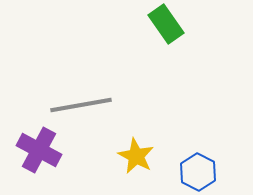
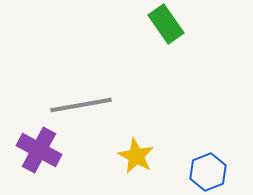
blue hexagon: moved 10 px right; rotated 12 degrees clockwise
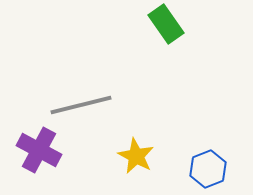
gray line: rotated 4 degrees counterclockwise
blue hexagon: moved 3 px up
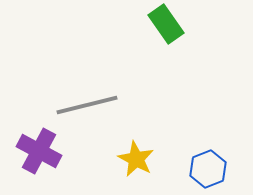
gray line: moved 6 px right
purple cross: moved 1 px down
yellow star: moved 3 px down
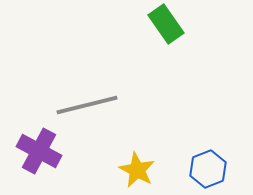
yellow star: moved 1 px right, 11 px down
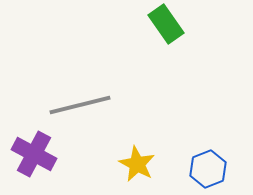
gray line: moved 7 px left
purple cross: moved 5 px left, 3 px down
yellow star: moved 6 px up
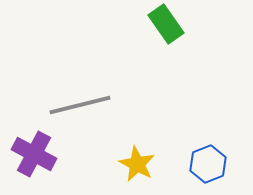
blue hexagon: moved 5 px up
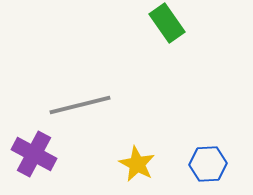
green rectangle: moved 1 px right, 1 px up
blue hexagon: rotated 18 degrees clockwise
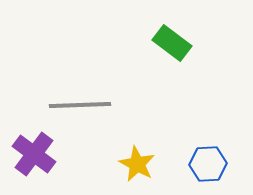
green rectangle: moved 5 px right, 20 px down; rotated 18 degrees counterclockwise
gray line: rotated 12 degrees clockwise
purple cross: rotated 9 degrees clockwise
